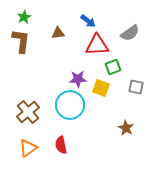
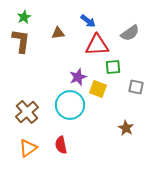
green square: rotated 14 degrees clockwise
purple star: moved 2 px up; rotated 18 degrees counterclockwise
yellow square: moved 3 px left, 1 px down
brown cross: moved 1 px left
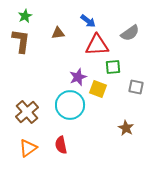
green star: moved 1 px right, 1 px up
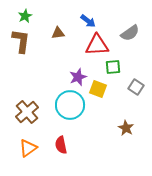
gray square: rotated 21 degrees clockwise
